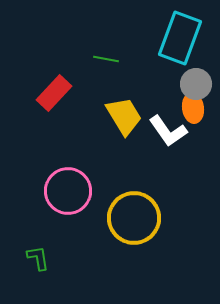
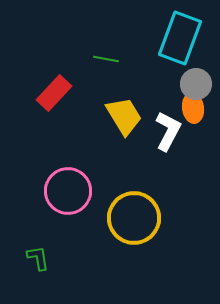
white L-shape: rotated 117 degrees counterclockwise
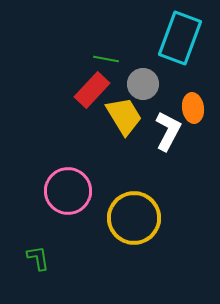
gray circle: moved 53 px left
red rectangle: moved 38 px right, 3 px up
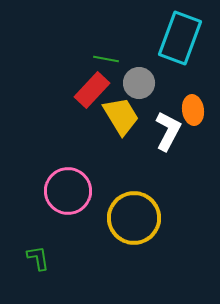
gray circle: moved 4 px left, 1 px up
orange ellipse: moved 2 px down
yellow trapezoid: moved 3 px left
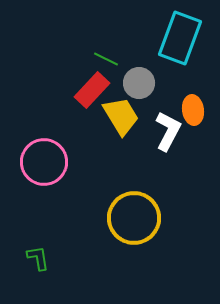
green line: rotated 15 degrees clockwise
pink circle: moved 24 px left, 29 px up
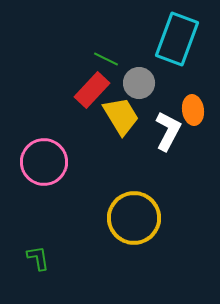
cyan rectangle: moved 3 px left, 1 px down
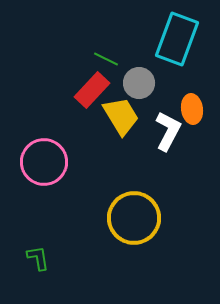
orange ellipse: moved 1 px left, 1 px up
